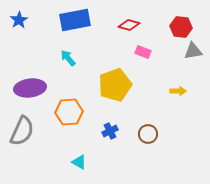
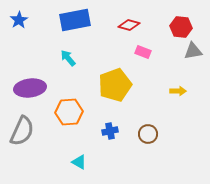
blue cross: rotated 14 degrees clockwise
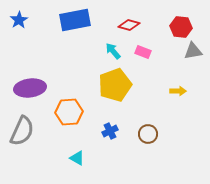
cyan arrow: moved 45 px right, 7 px up
blue cross: rotated 14 degrees counterclockwise
cyan triangle: moved 2 px left, 4 px up
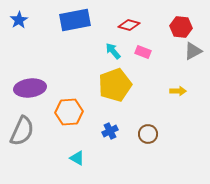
gray triangle: rotated 18 degrees counterclockwise
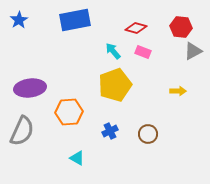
red diamond: moved 7 px right, 3 px down
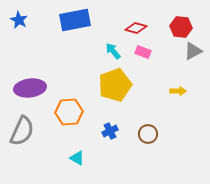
blue star: rotated 12 degrees counterclockwise
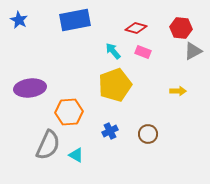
red hexagon: moved 1 px down
gray semicircle: moved 26 px right, 14 px down
cyan triangle: moved 1 px left, 3 px up
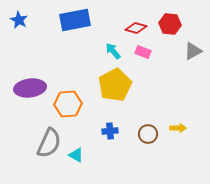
red hexagon: moved 11 px left, 4 px up
yellow pentagon: rotated 8 degrees counterclockwise
yellow arrow: moved 37 px down
orange hexagon: moved 1 px left, 8 px up
blue cross: rotated 21 degrees clockwise
gray semicircle: moved 1 px right, 2 px up
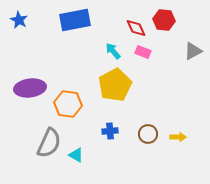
red hexagon: moved 6 px left, 4 px up
red diamond: rotated 50 degrees clockwise
orange hexagon: rotated 12 degrees clockwise
yellow arrow: moved 9 px down
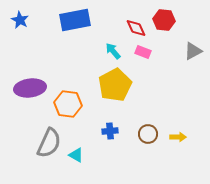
blue star: moved 1 px right
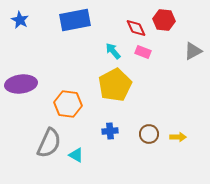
purple ellipse: moved 9 px left, 4 px up
brown circle: moved 1 px right
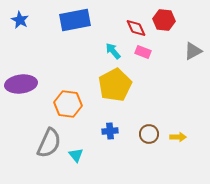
cyan triangle: rotated 21 degrees clockwise
